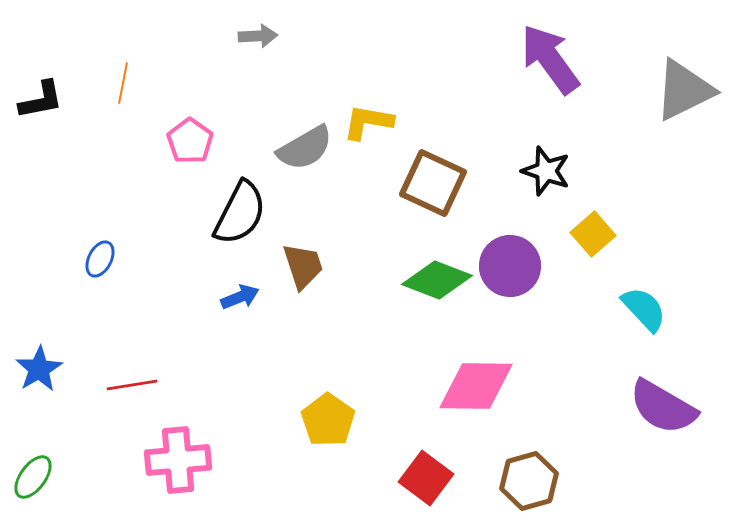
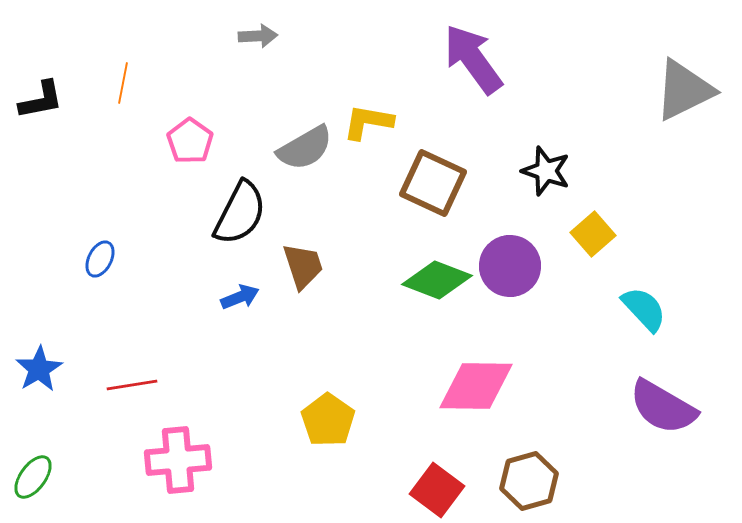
purple arrow: moved 77 px left
red square: moved 11 px right, 12 px down
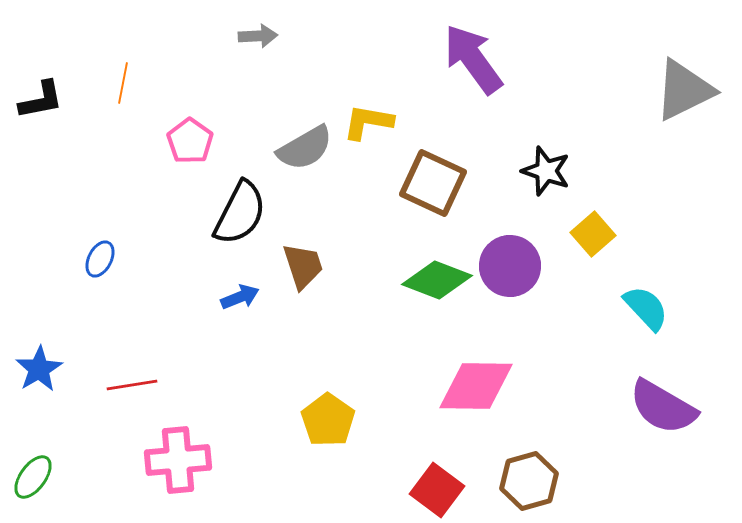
cyan semicircle: moved 2 px right, 1 px up
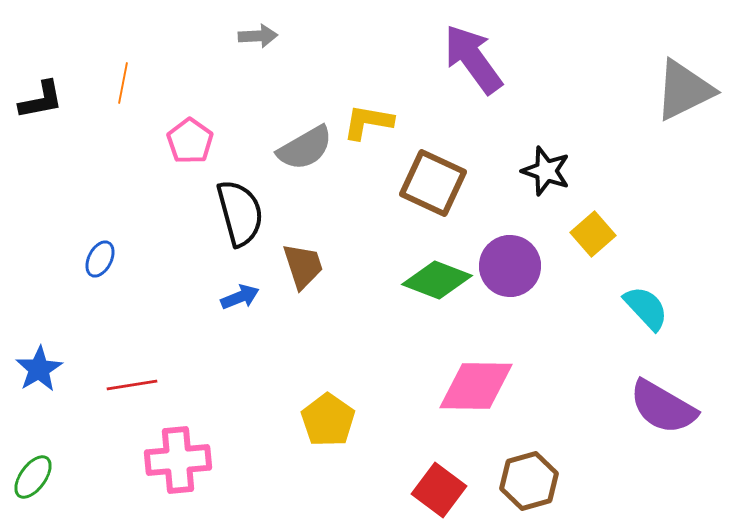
black semicircle: rotated 42 degrees counterclockwise
red square: moved 2 px right
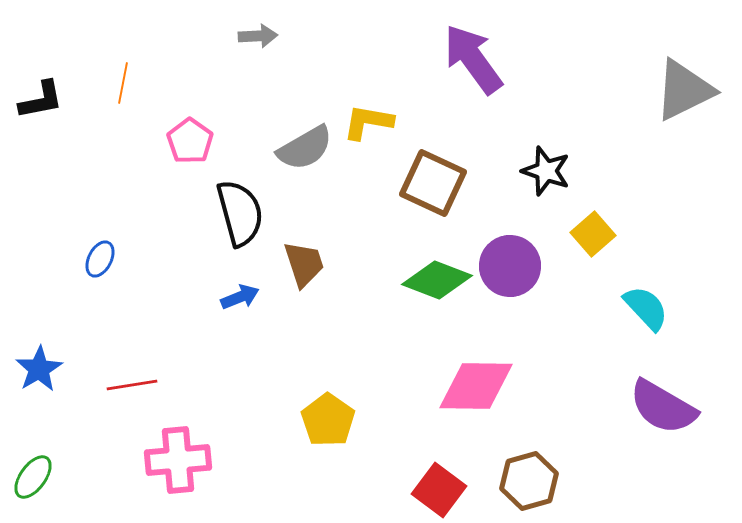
brown trapezoid: moved 1 px right, 2 px up
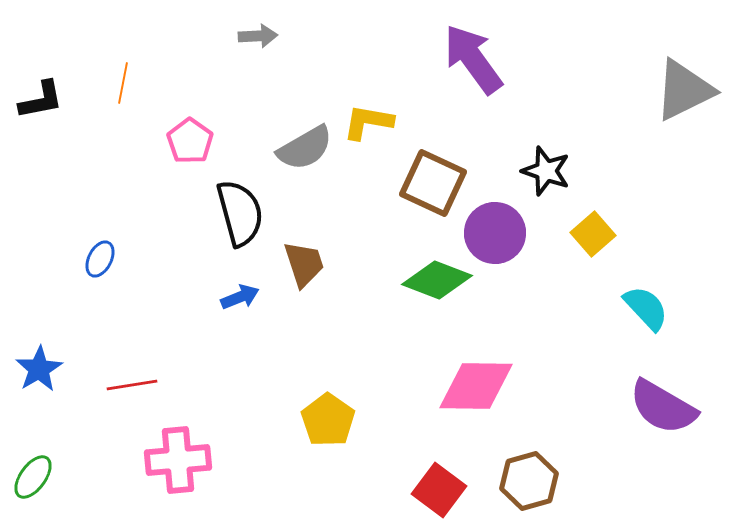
purple circle: moved 15 px left, 33 px up
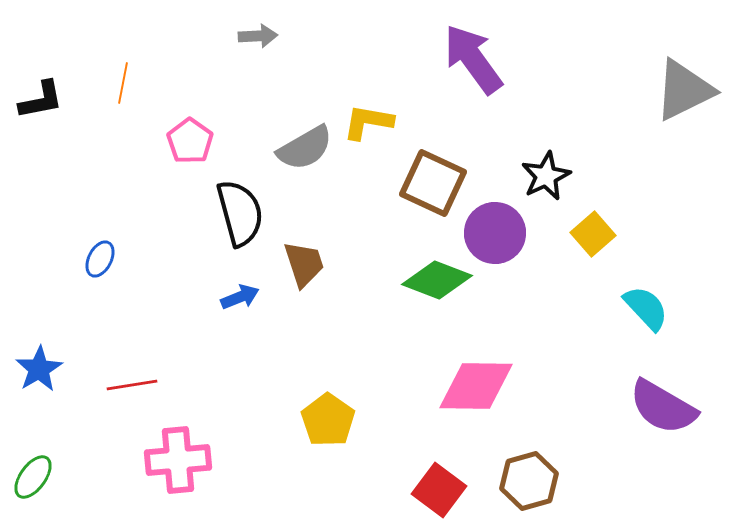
black star: moved 5 px down; rotated 27 degrees clockwise
